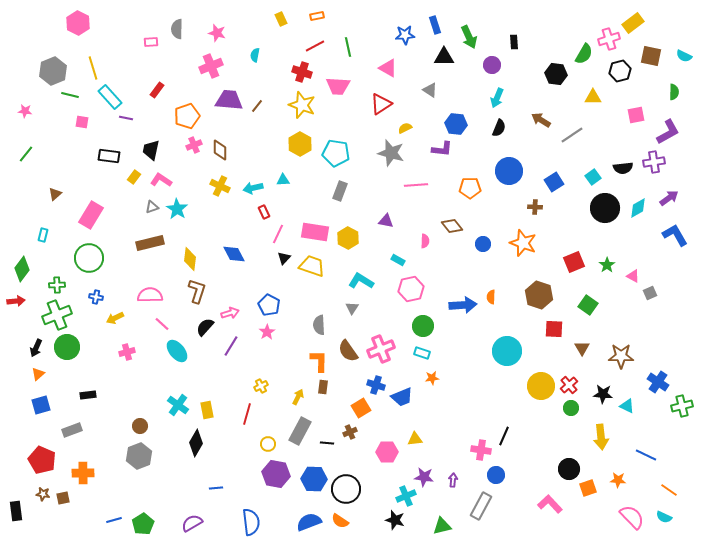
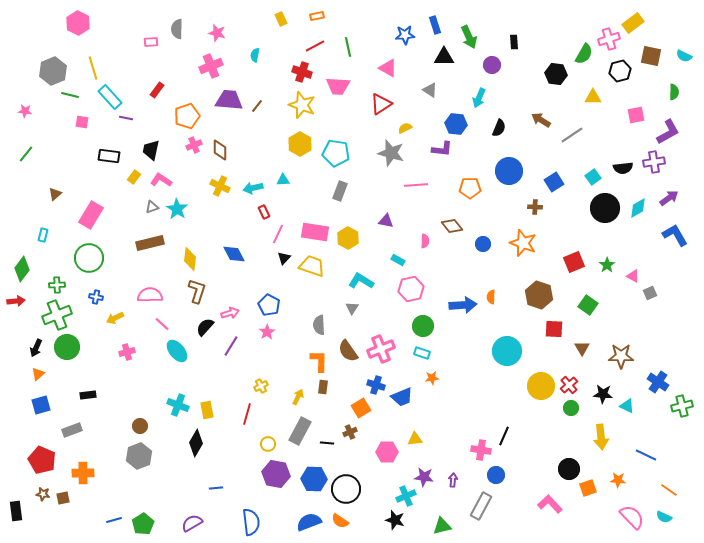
cyan arrow at (497, 98): moved 18 px left
cyan cross at (178, 405): rotated 15 degrees counterclockwise
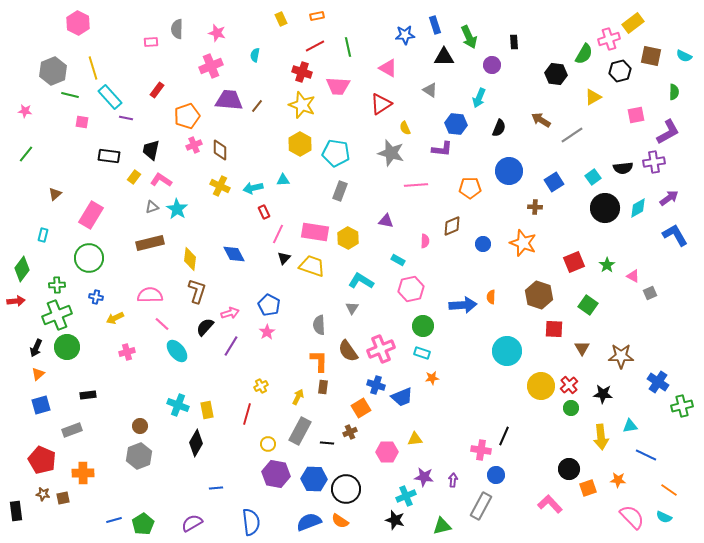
yellow triangle at (593, 97): rotated 30 degrees counterclockwise
yellow semicircle at (405, 128): rotated 88 degrees counterclockwise
brown diamond at (452, 226): rotated 75 degrees counterclockwise
cyan triangle at (627, 406): moved 3 px right, 20 px down; rotated 35 degrees counterclockwise
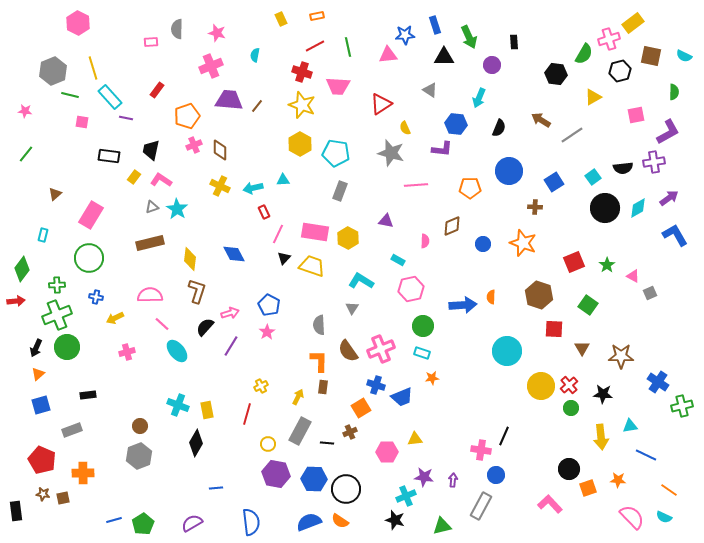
pink triangle at (388, 68): moved 13 px up; rotated 36 degrees counterclockwise
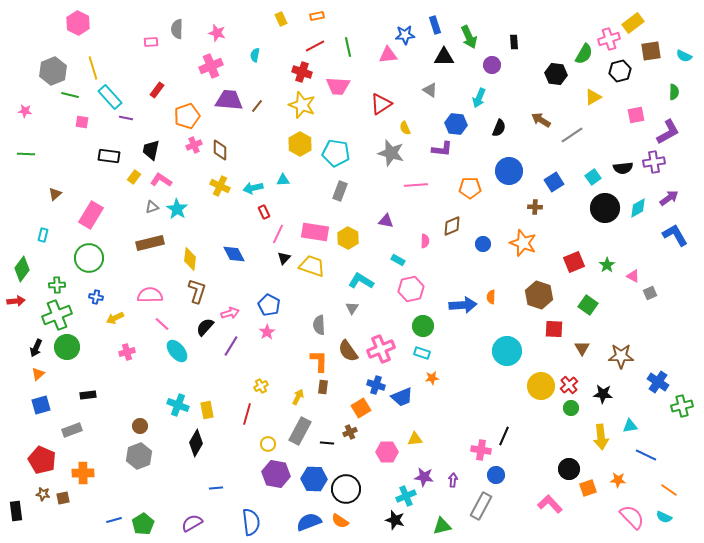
brown square at (651, 56): moved 5 px up; rotated 20 degrees counterclockwise
green line at (26, 154): rotated 54 degrees clockwise
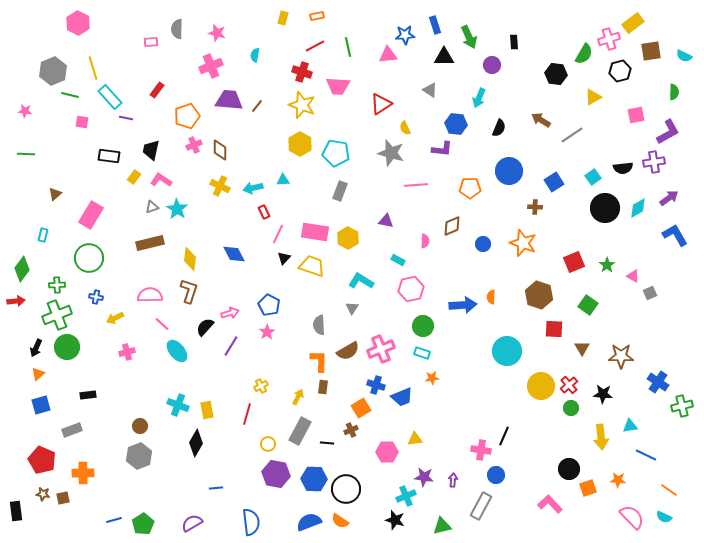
yellow rectangle at (281, 19): moved 2 px right, 1 px up; rotated 40 degrees clockwise
brown L-shape at (197, 291): moved 8 px left
brown semicircle at (348, 351): rotated 85 degrees counterclockwise
brown cross at (350, 432): moved 1 px right, 2 px up
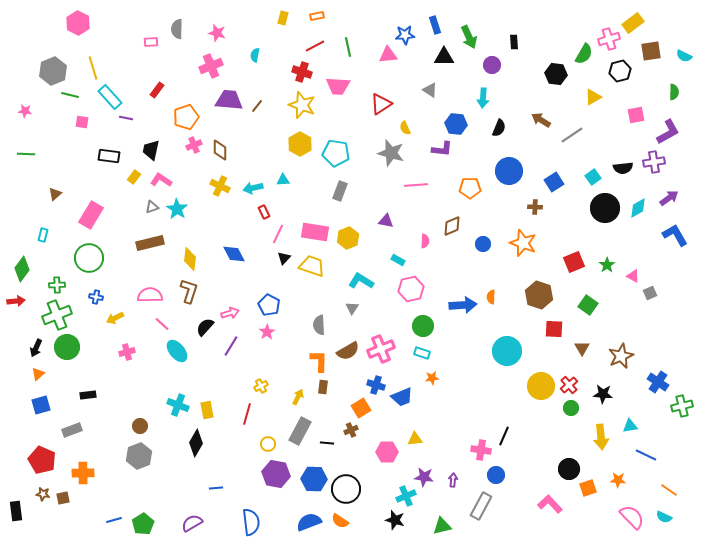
cyan arrow at (479, 98): moved 4 px right; rotated 18 degrees counterclockwise
orange pentagon at (187, 116): moved 1 px left, 1 px down
yellow hexagon at (348, 238): rotated 10 degrees clockwise
brown star at (621, 356): rotated 25 degrees counterclockwise
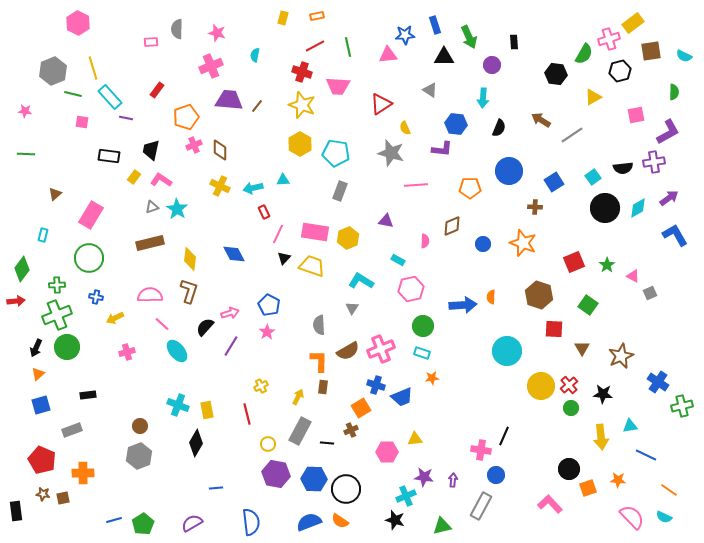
green line at (70, 95): moved 3 px right, 1 px up
red line at (247, 414): rotated 30 degrees counterclockwise
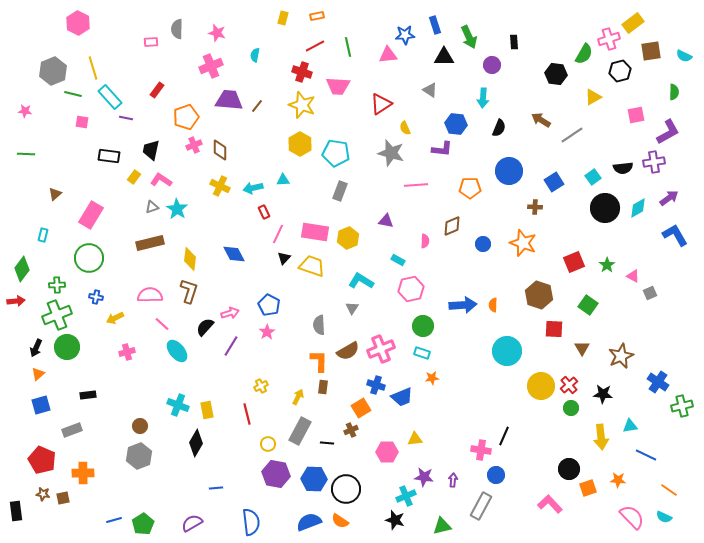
orange semicircle at (491, 297): moved 2 px right, 8 px down
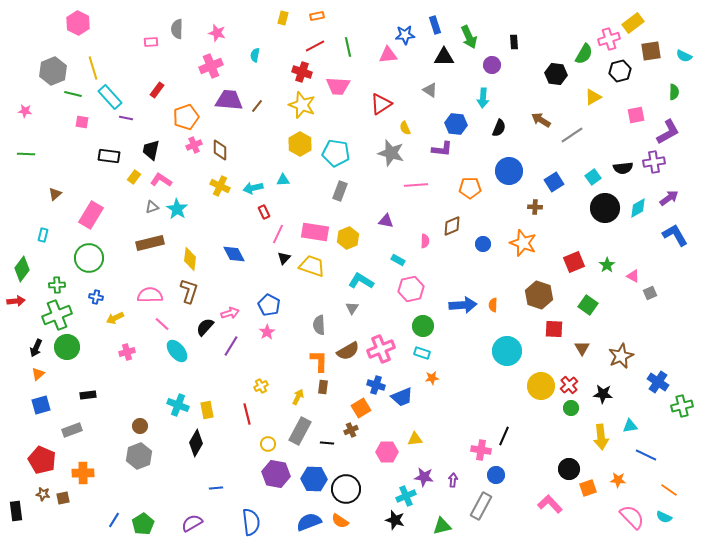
blue line at (114, 520): rotated 42 degrees counterclockwise
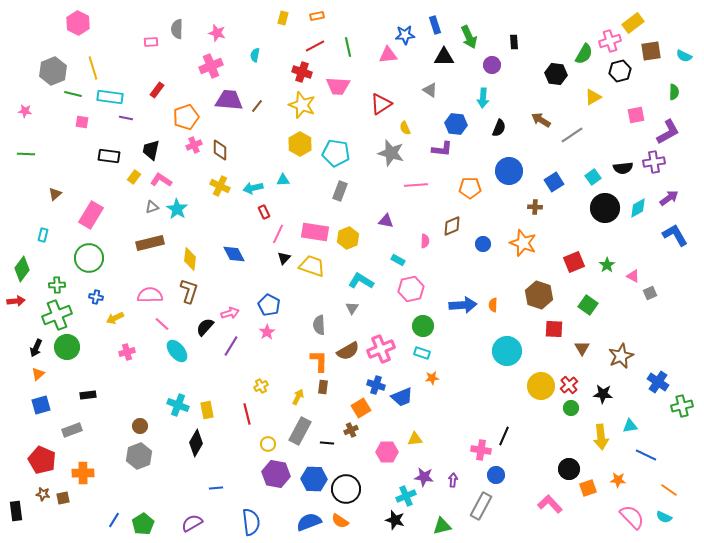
pink cross at (609, 39): moved 1 px right, 2 px down
cyan rectangle at (110, 97): rotated 40 degrees counterclockwise
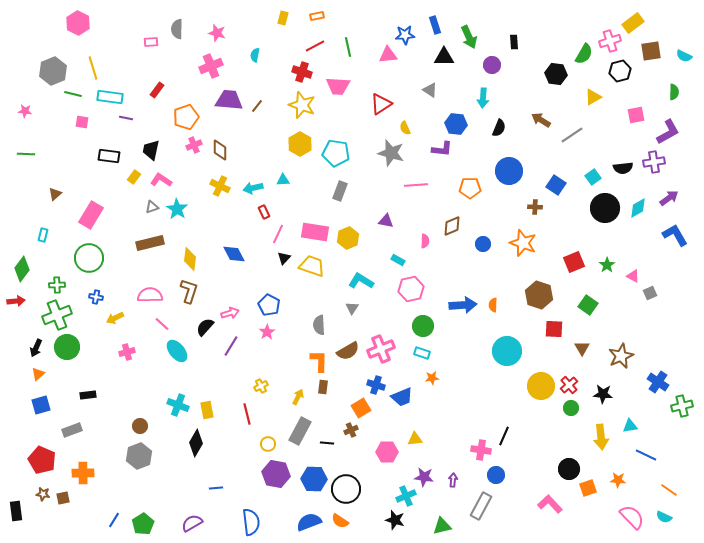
blue square at (554, 182): moved 2 px right, 3 px down; rotated 24 degrees counterclockwise
